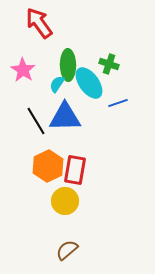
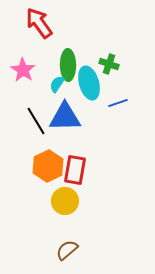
cyan ellipse: rotated 20 degrees clockwise
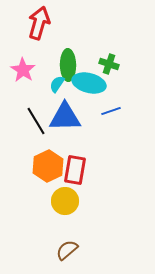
red arrow: rotated 52 degrees clockwise
cyan ellipse: rotated 60 degrees counterclockwise
blue line: moved 7 px left, 8 px down
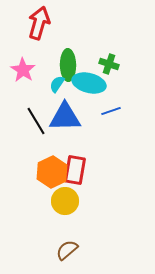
orange hexagon: moved 4 px right, 6 px down
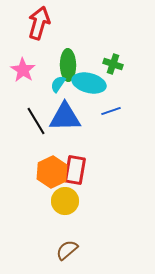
green cross: moved 4 px right
cyan semicircle: moved 1 px right
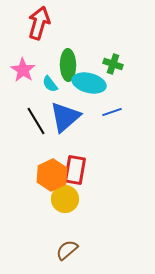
cyan semicircle: moved 8 px left; rotated 72 degrees counterclockwise
blue line: moved 1 px right, 1 px down
blue triangle: rotated 40 degrees counterclockwise
orange hexagon: moved 3 px down
yellow circle: moved 2 px up
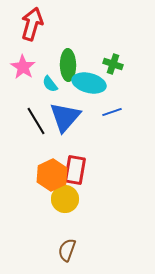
red arrow: moved 7 px left, 1 px down
pink star: moved 3 px up
blue triangle: rotated 8 degrees counterclockwise
brown semicircle: rotated 30 degrees counterclockwise
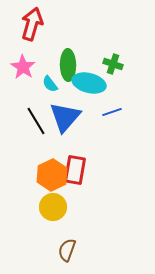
yellow circle: moved 12 px left, 8 px down
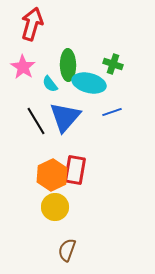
yellow circle: moved 2 px right
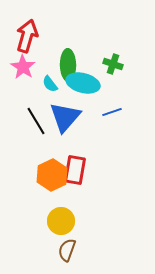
red arrow: moved 5 px left, 12 px down
cyan ellipse: moved 6 px left
yellow circle: moved 6 px right, 14 px down
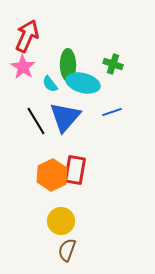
red arrow: rotated 8 degrees clockwise
